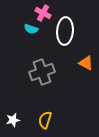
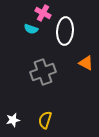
gray cross: moved 1 px right
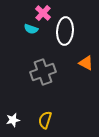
pink cross: rotated 14 degrees clockwise
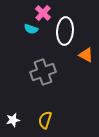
orange triangle: moved 8 px up
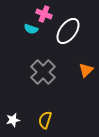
pink cross: moved 1 px right, 1 px down; rotated 21 degrees counterclockwise
white ellipse: moved 3 px right; rotated 32 degrees clockwise
orange triangle: moved 15 px down; rotated 49 degrees clockwise
gray cross: rotated 25 degrees counterclockwise
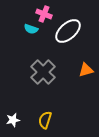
white ellipse: rotated 12 degrees clockwise
orange triangle: rotated 28 degrees clockwise
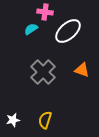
pink cross: moved 1 px right, 2 px up; rotated 14 degrees counterclockwise
cyan semicircle: rotated 128 degrees clockwise
orange triangle: moved 4 px left; rotated 35 degrees clockwise
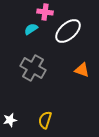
gray cross: moved 10 px left, 4 px up; rotated 15 degrees counterclockwise
white star: moved 3 px left
